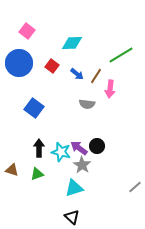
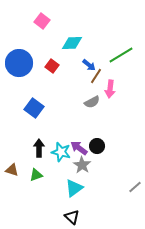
pink square: moved 15 px right, 10 px up
blue arrow: moved 12 px right, 9 px up
gray semicircle: moved 5 px right, 2 px up; rotated 35 degrees counterclockwise
green triangle: moved 1 px left, 1 px down
cyan triangle: rotated 18 degrees counterclockwise
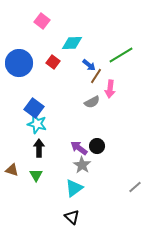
red square: moved 1 px right, 4 px up
cyan star: moved 24 px left, 28 px up
green triangle: rotated 40 degrees counterclockwise
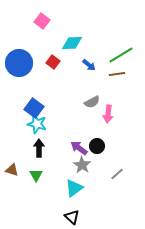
brown line: moved 21 px right, 2 px up; rotated 49 degrees clockwise
pink arrow: moved 2 px left, 25 px down
gray line: moved 18 px left, 13 px up
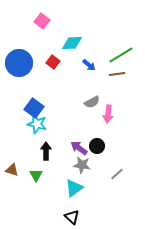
black arrow: moved 7 px right, 3 px down
gray star: rotated 24 degrees counterclockwise
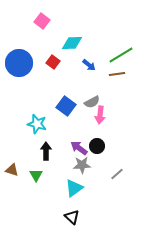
blue square: moved 32 px right, 2 px up
pink arrow: moved 8 px left, 1 px down
gray star: rotated 12 degrees counterclockwise
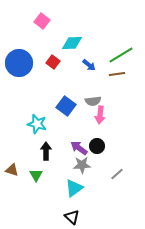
gray semicircle: moved 1 px right, 1 px up; rotated 21 degrees clockwise
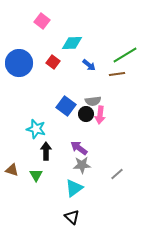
green line: moved 4 px right
cyan star: moved 1 px left, 5 px down
black circle: moved 11 px left, 32 px up
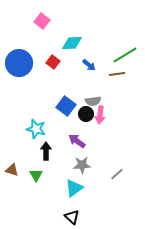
purple arrow: moved 2 px left, 7 px up
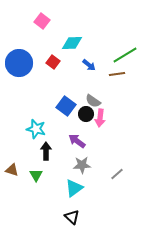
gray semicircle: rotated 42 degrees clockwise
pink arrow: moved 3 px down
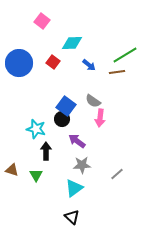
brown line: moved 2 px up
black circle: moved 24 px left, 5 px down
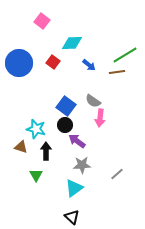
black circle: moved 3 px right, 6 px down
brown triangle: moved 9 px right, 23 px up
